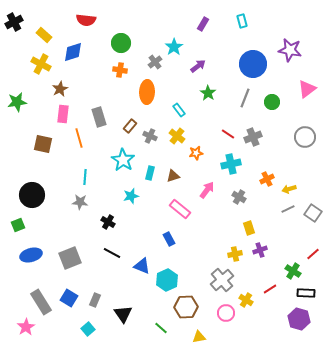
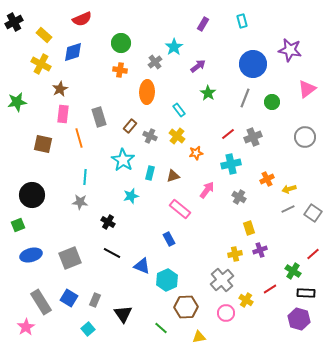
red semicircle at (86, 20): moved 4 px left, 1 px up; rotated 30 degrees counterclockwise
red line at (228, 134): rotated 72 degrees counterclockwise
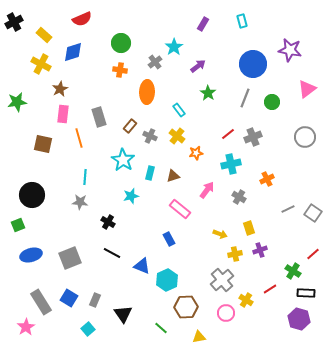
yellow arrow at (289, 189): moved 69 px left, 45 px down; rotated 144 degrees counterclockwise
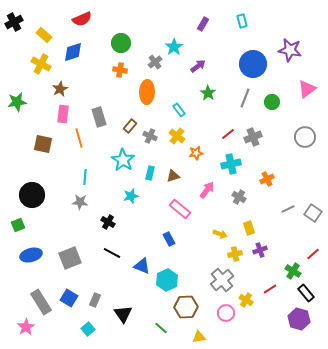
black rectangle at (306, 293): rotated 48 degrees clockwise
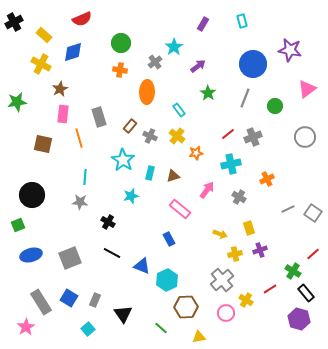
green circle at (272, 102): moved 3 px right, 4 px down
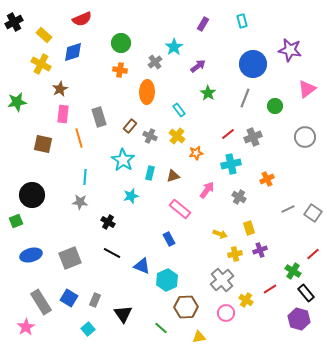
green square at (18, 225): moved 2 px left, 4 px up
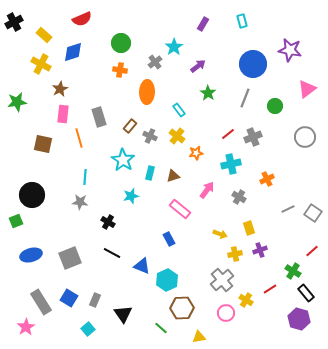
red line at (313, 254): moved 1 px left, 3 px up
brown hexagon at (186, 307): moved 4 px left, 1 px down
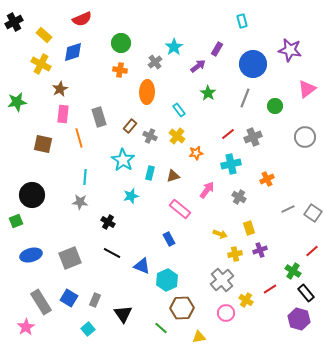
purple rectangle at (203, 24): moved 14 px right, 25 px down
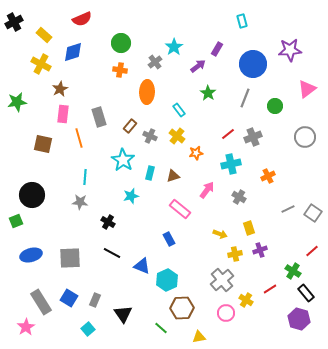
purple star at (290, 50): rotated 15 degrees counterclockwise
orange cross at (267, 179): moved 1 px right, 3 px up
gray square at (70, 258): rotated 20 degrees clockwise
